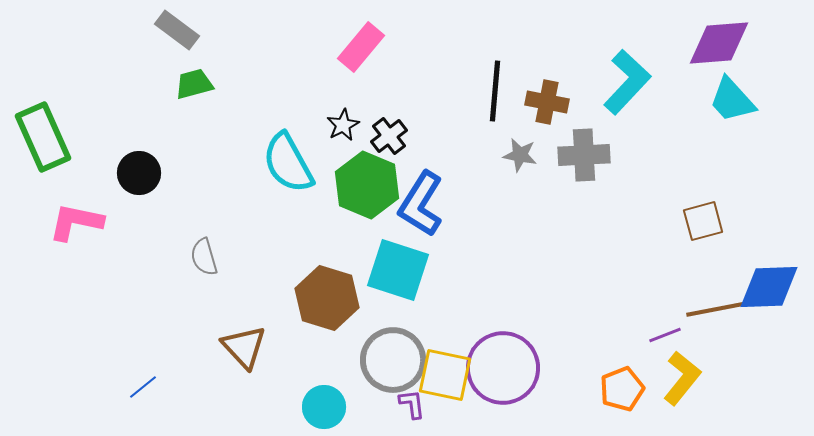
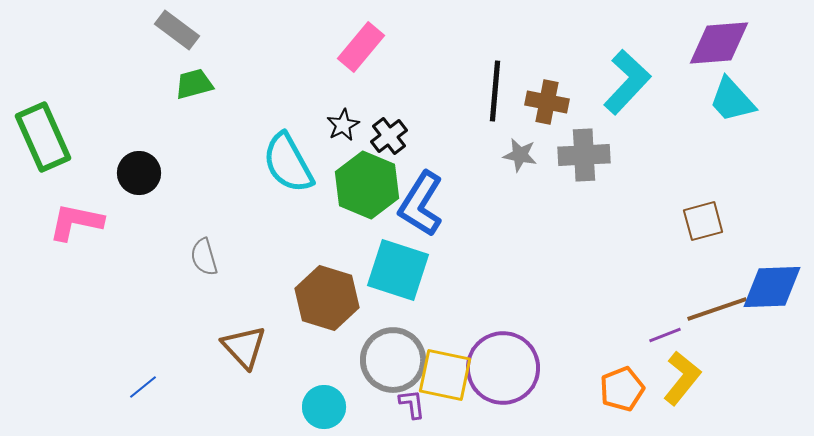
blue diamond: moved 3 px right
brown line: rotated 8 degrees counterclockwise
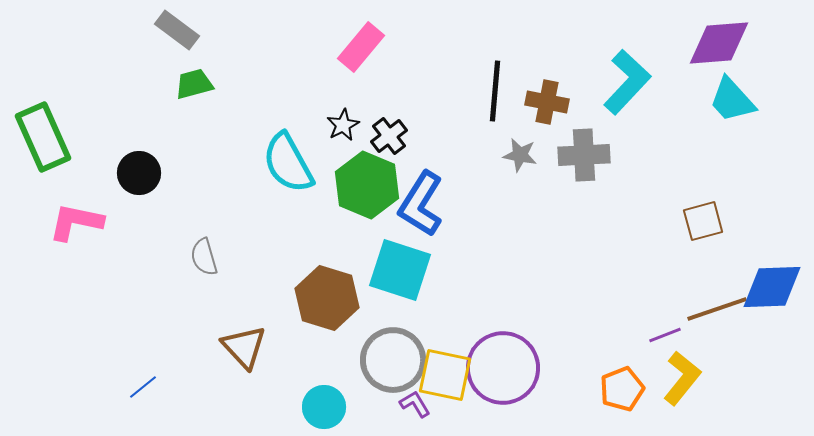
cyan square: moved 2 px right
purple L-shape: moved 3 px right; rotated 24 degrees counterclockwise
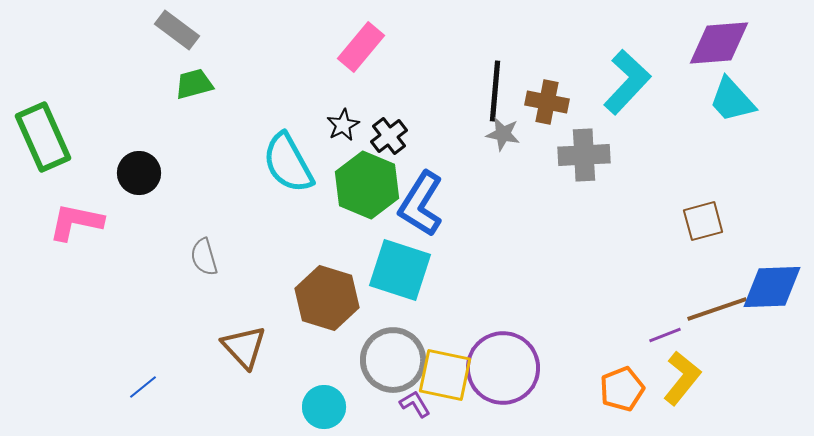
gray star: moved 17 px left, 21 px up
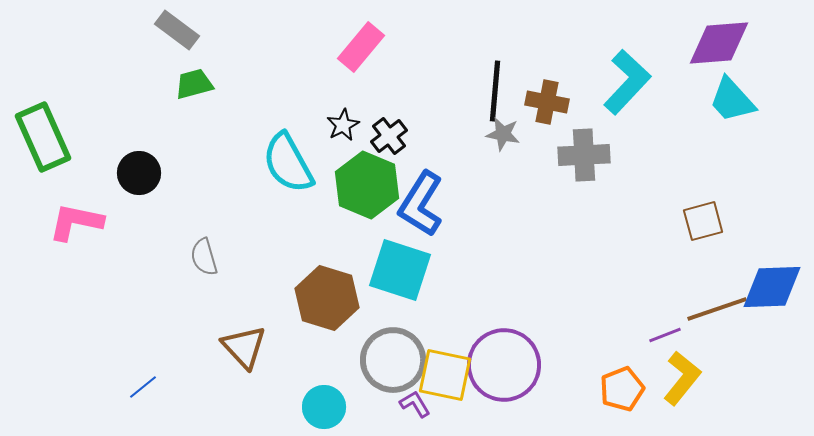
purple circle: moved 1 px right, 3 px up
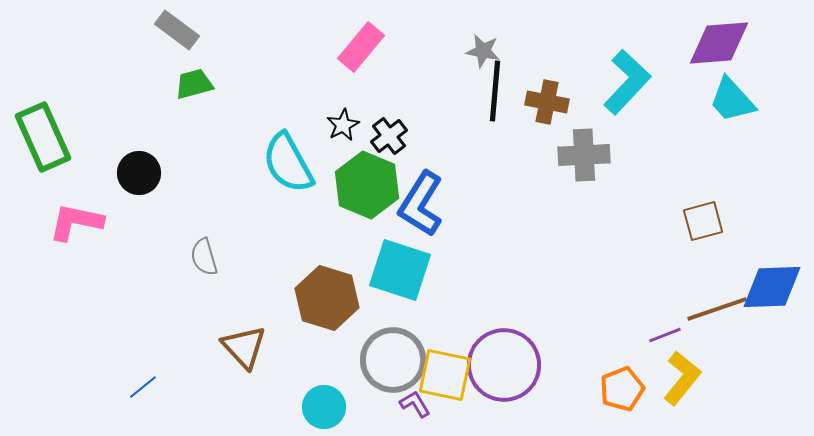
gray star: moved 20 px left, 83 px up
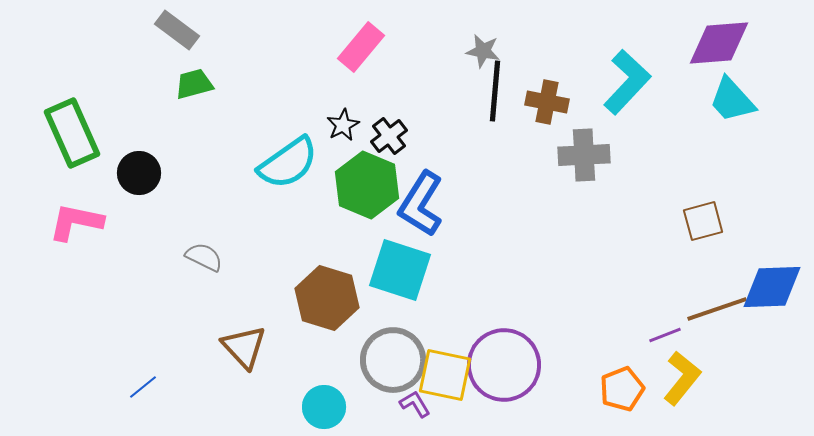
green rectangle: moved 29 px right, 4 px up
cyan semicircle: rotated 96 degrees counterclockwise
gray semicircle: rotated 132 degrees clockwise
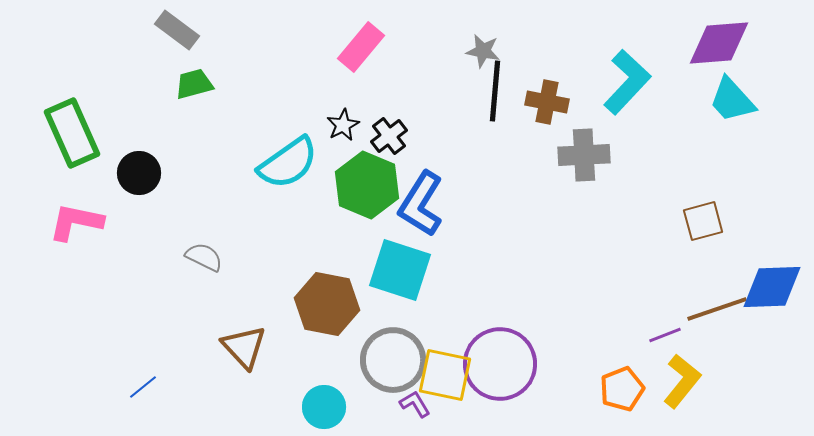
brown hexagon: moved 6 px down; rotated 6 degrees counterclockwise
purple circle: moved 4 px left, 1 px up
yellow L-shape: moved 3 px down
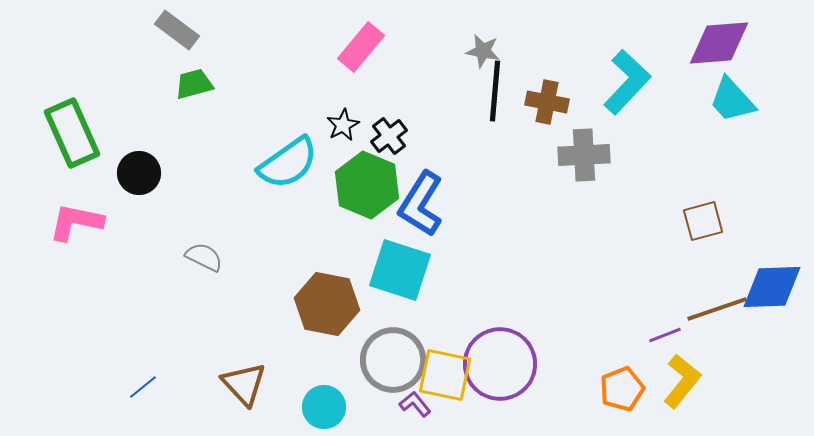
brown triangle: moved 37 px down
purple L-shape: rotated 8 degrees counterclockwise
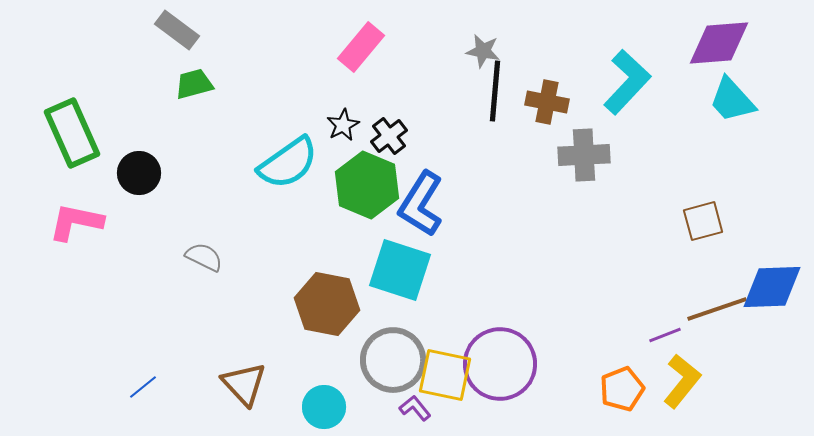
purple L-shape: moved 4 px down
